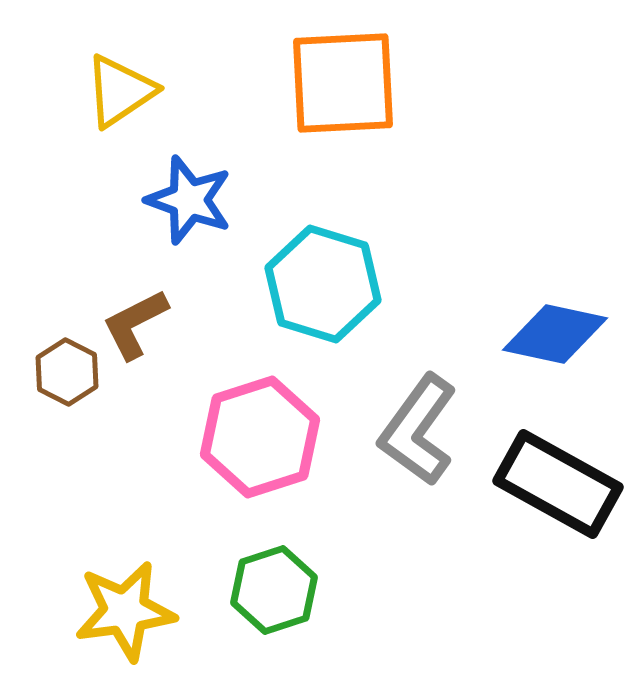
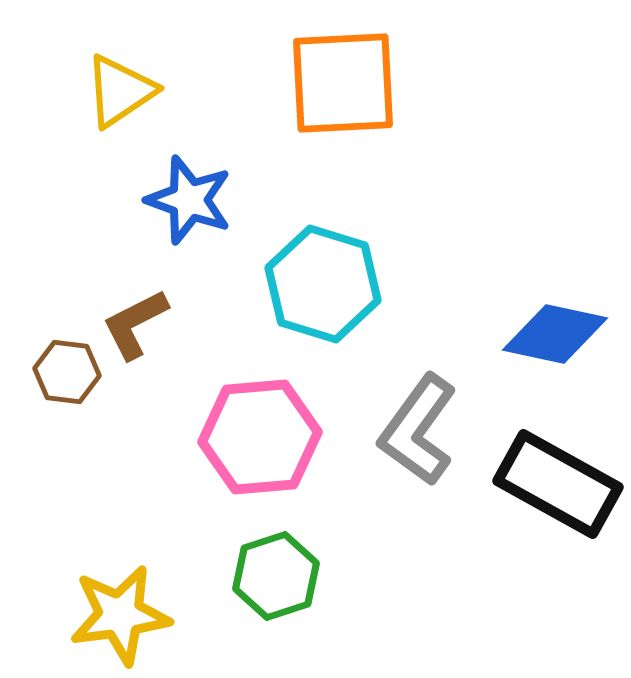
brown hexagon: rotated 20 degrees counterclockwise
pink hexagon: rotated 13 degrees clockwise
green hexagon: moved 2 px right, 14 px up
yellow star: moved 5 px left, 4 px down
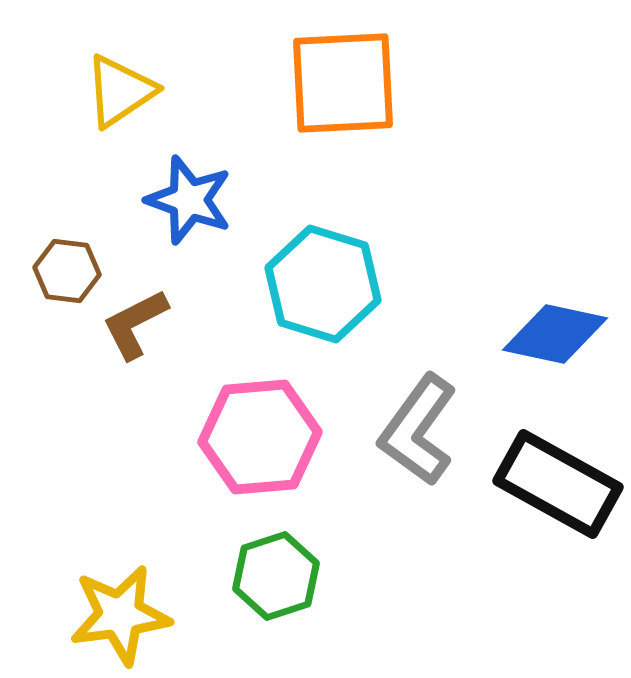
brown hexagon: moved 101 px up
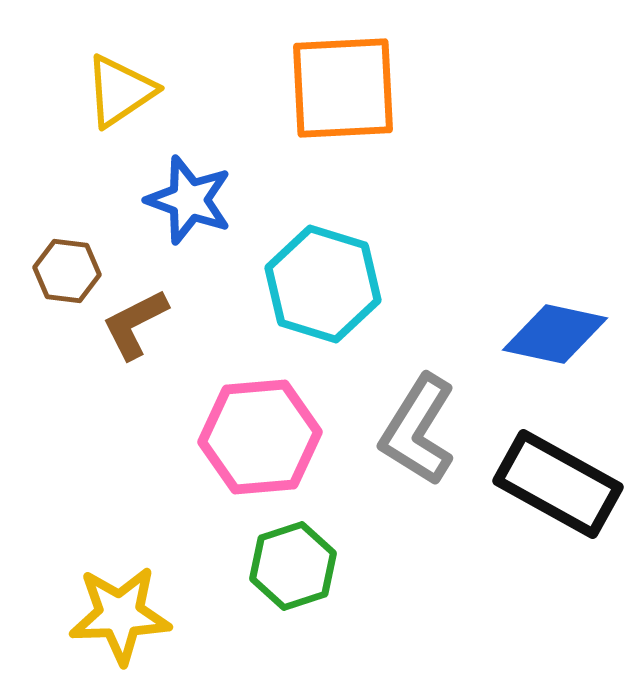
orange square: moved 5 px down
gray L-shape: rotated 4 degrees counterclockwise
green hexagon: moved 17 px right, 10 px up
yellow star: rotated 6 degrees clockwise
